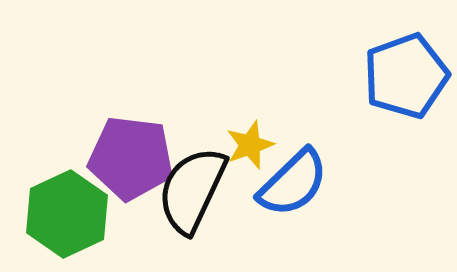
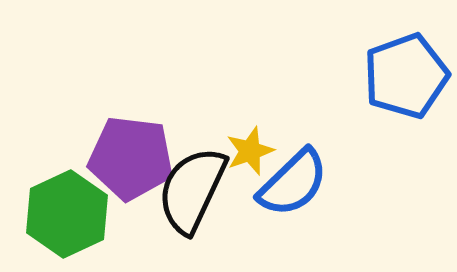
yellow star: moved 6 px down
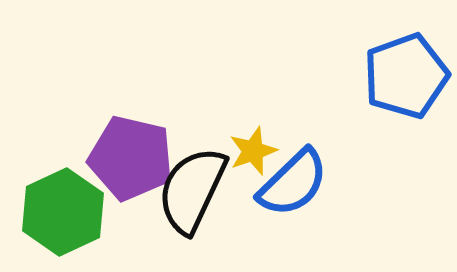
yellow star: moved 3 px right
purple pentagon: rotated 6 degrees clockwise
green hexagon: moved 4 px left, 2 px up
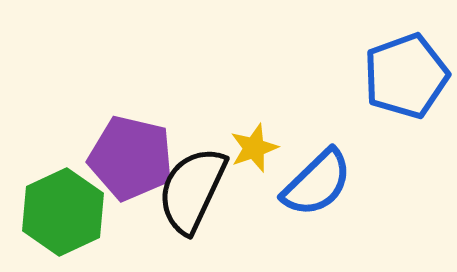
yellow star: moved 1 px right, 3 px up
blue semicircle: moved 24 px right
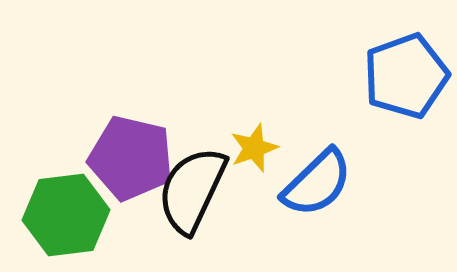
green hexagon: moved 3 px right, 3 px down; rotated 18 degrees clockwise
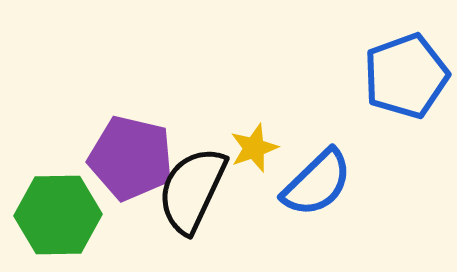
green hexagon: moved 8 px left; rotated 6 degrees clockwise
